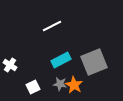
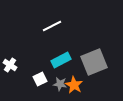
white square: moved 7 px right, 8 px up
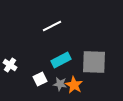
gray square: rotated 24 degrees clockwise
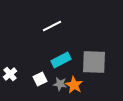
white cross: moved 9 px down; rotated 16 degrees clockwise
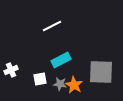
gray square: moved 7 px right, 10 px down
white cross: moved 1 px right, 4 px up; rotated 16 degrees clockwise
white square: rotated 16 degrees clockwise
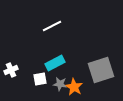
cyan rectangle: moved 6 px left, 3 px down
gray square: moved 2 px up; rotated 20 degrees counterclockwise
orange star: moved 2 px down
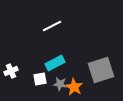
white cross: moved 1 px down
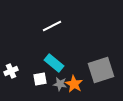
cyan rectangle: moved 1 px left; rotated 66 degrees clockwise
orange star: moved 3 px up
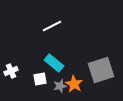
gray star: moved 2 px down; rotated 24 degrees counterclockwise
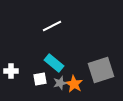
white cross: rotated 24 degrees clockwise
gray star: moved 3 px up
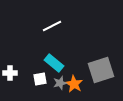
white cross: moved 1 px left, 2 px down
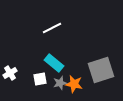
white line: moved 2 px down
white cross: rotated 32 degrees counterclockwise
orange star: rotated 18 degrees counterclockwise
